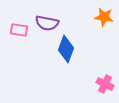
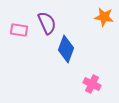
purple semicircle: rotated 125 degrees counterclockwise
pink cross: moved 13 px left
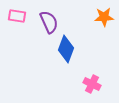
orange star: rotated 12 degrees counterclockwise
purple semicircle: moved 2 px right, 1 px up
pink rectangle: moved 2 px left, 14 px up
